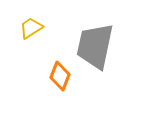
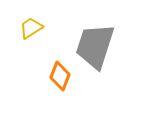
gray trapezoid: rotated 6 degrees clockwise
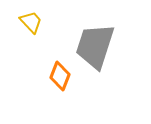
yellow trapezoid: moved 6 px up; rotated 80 degrees clockwise
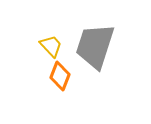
yellow trapezoid: moved 20 px right, 24 px down
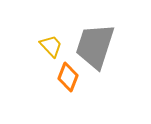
orange diamond: moved 8 px right, 1 px down
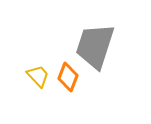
yellow trapezoid: moved 13 px left, 30 px down
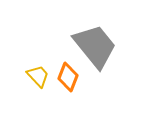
gray trapezoid: rotated 123 degrees clockwise
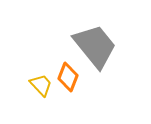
yellow trapezoid: moved 3 px right, 9 px down
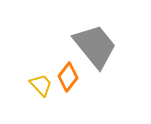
orange diamond: rotated 16 degrees clockwise
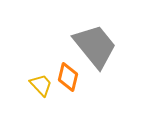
orange diamond: rotated 24 degrees counterclockwise
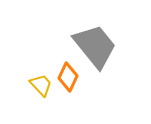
orange diamond: rotated 12 degrees clockwise
